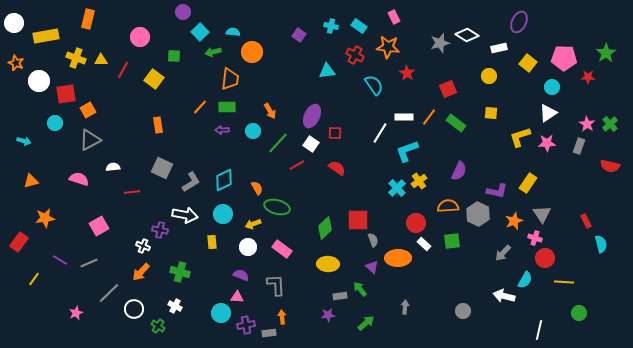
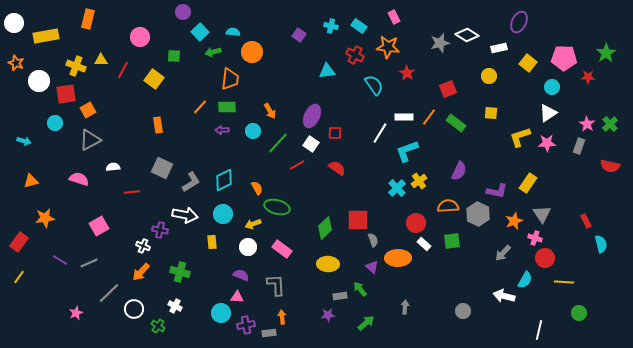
yellow cross at (76, 58): moved 8 px down
yellow line at (34, 279): moved 15 px left, 2 px up
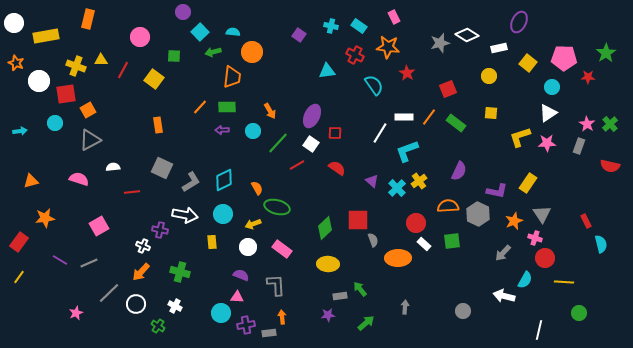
orange trapezoid at (230, 79): moved 2 px right, 2 px up
cyan arrow at (24, 141): moved 4 px left, 10 px up; rotated 24 degrees counterclockwise
purple triangle at (372, 267): moved 86 px up
white circle at (134, 309): moved 2 px right, 5 px up
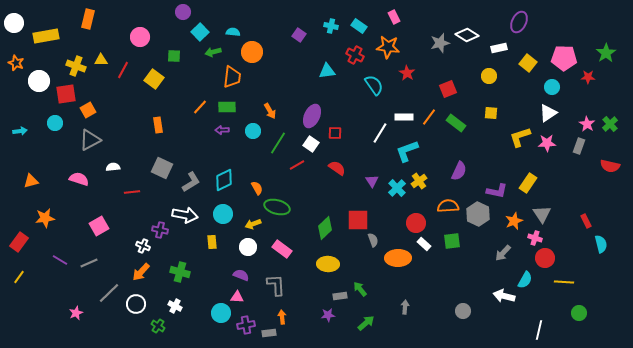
green line at (278, 143): rotated 10 degrees counterclockwise
purple triangle at (372, 181): rotated 16 degrees clockwise
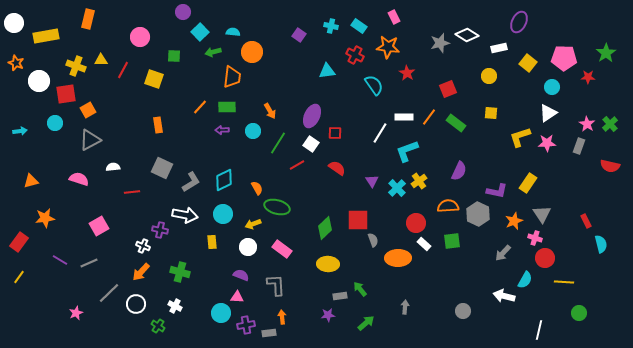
yellow square at (154, 79): rotated 18 degrees counterclockwise
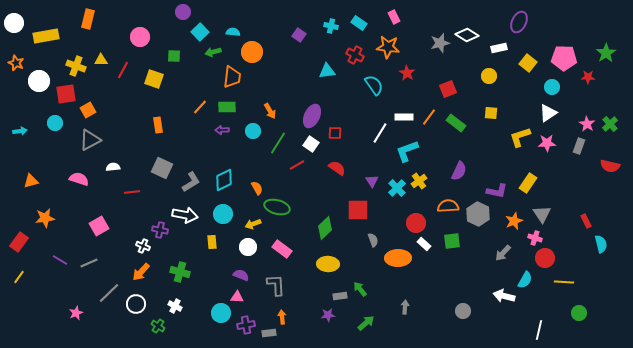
cyan rectangle at (359, 26): moved 3 px up
red square at (358, 220): moved 10 px up
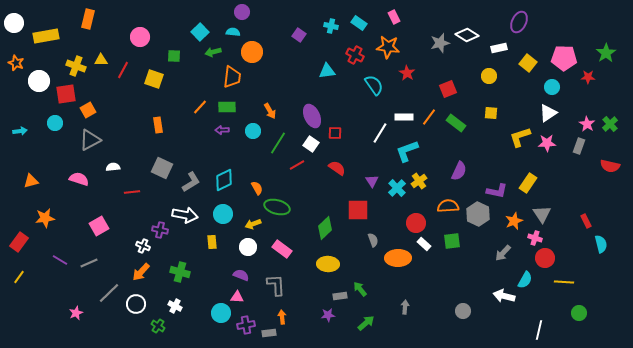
purple circle at (183, 12): moved 59 px right
purple ellipse at (312, 116): rotated 50 degrees counterclockwise
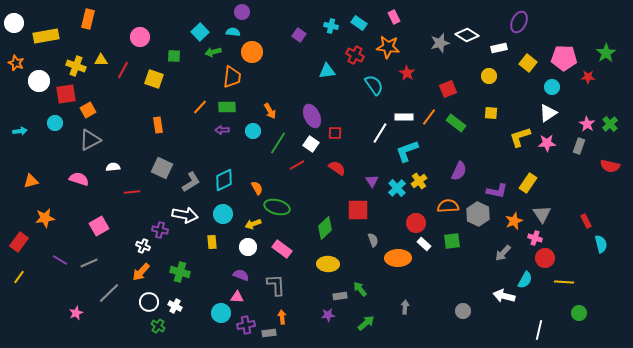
white circle at (136, 304): moved 13 px right, 2 px up
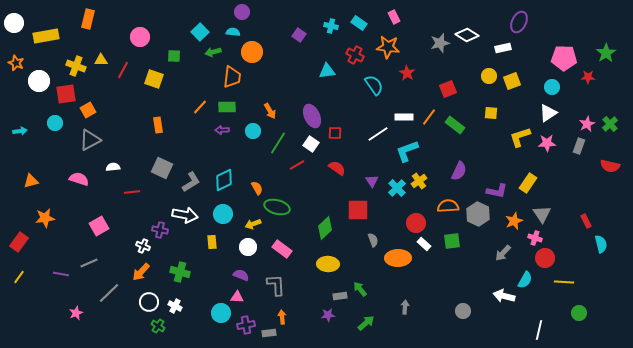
white rectangle at (499, 48): moved 4 px right
yellow square at (528, 63): moved 16 px left, 18 px down; rotated 30 degrees clockwise
green rectangle at (456, 123): moved 1 px left, 2 px down
pink star at (587, 124): rotated 14 degrees clockwise
white line at (380, 133): moved 2 px left, 1 px down; rotated 25 degrees clockwise
purple line at (60, 260): moved 1 px right, 14 px down; rotated 21 degrees counterclockwise
